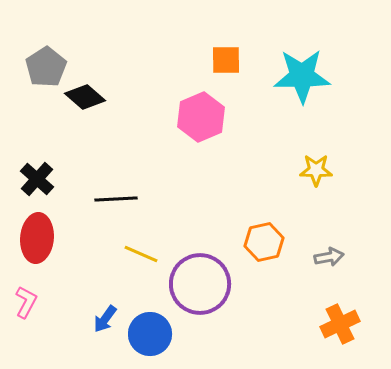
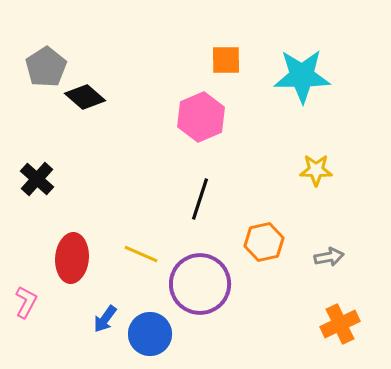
black line: moved 84 px right; rotated 69 degrees counterclockwise
red ellipse: moved 35 px right, 20 px down
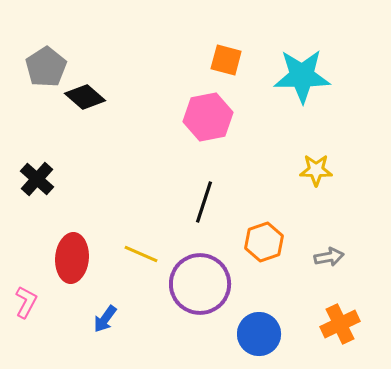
orange square: rotated 16 degrees clockwise
pink hexagon: moved 7 px right; rotated 12 degrees clockwise
black line: moved 4 px right, 3 px down
orange hexagon: rotated 6 degrees counterclockwise
blue circle: moved 109 px right
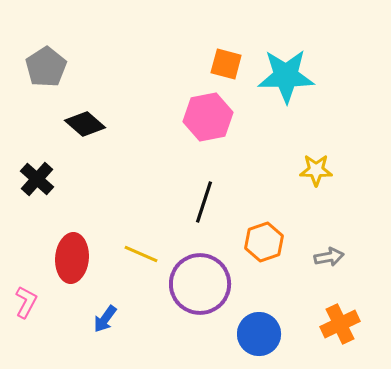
orange square: moved 4 px down
cyan star: moved 16 px left
black diamond: moved 27 px down
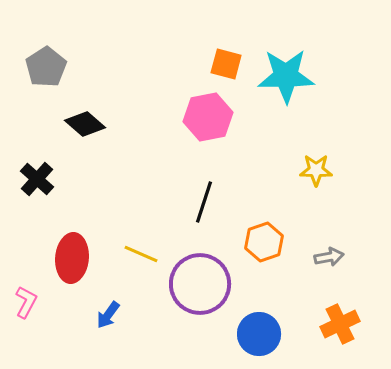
blue arrow: moved 3 px right, 4 px up
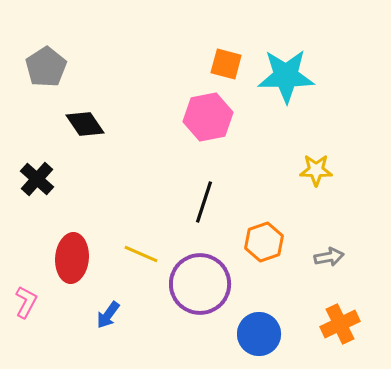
black diamond: rotated 15 degrees clockwise
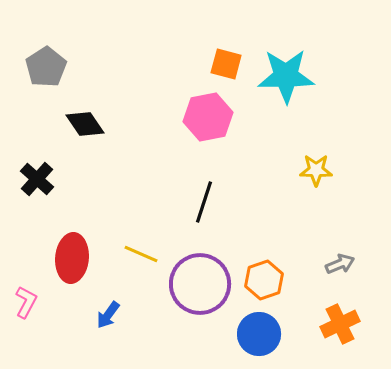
orange hexagon: moved 38 px down
gray arrow: moved 11 px right, 7 px down; rotated 12 degrees counterclockwise
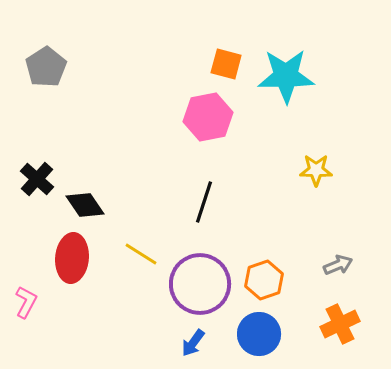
black diamond: moved 81 px down
yellow line: rotated 8 degrees clockwise
gray arrow: moved 2 px left, 1 px down
blue arrow: moved 85 px right, 28 px down
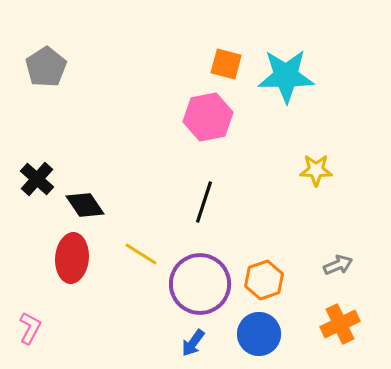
pink L-shape: moved 4 px right, 26 px down
